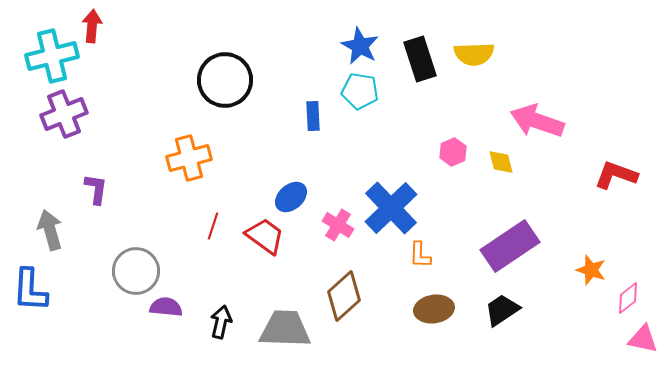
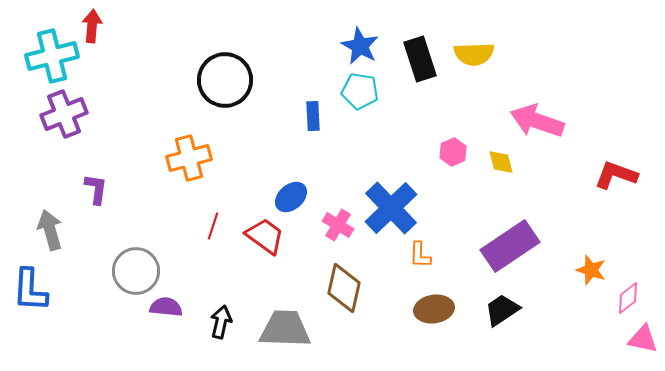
brown diamond: moved 8 px up; rotated 36 degrees counterclockwise
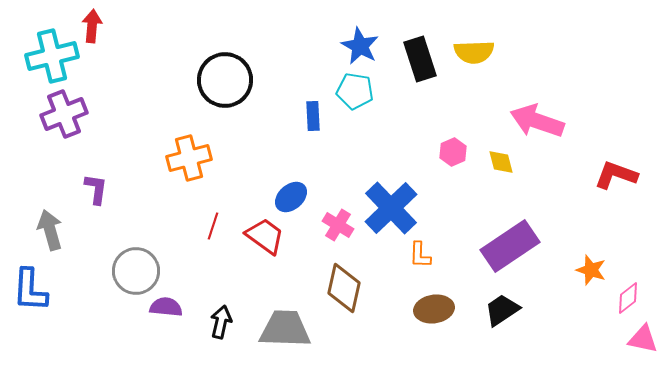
yellow semicircle: moved 2 px up
cyan pentagon: moved 5 px left
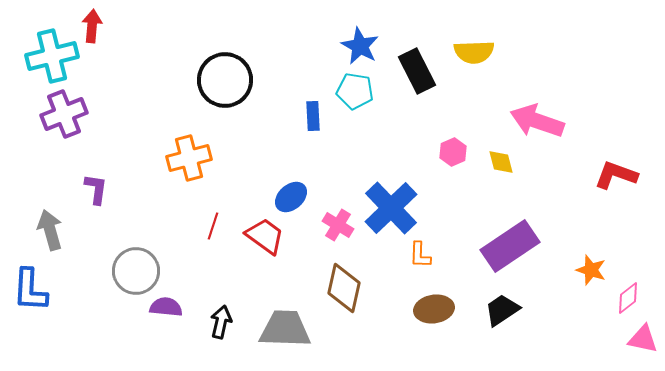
black rectangle: moved 3 px left, 12 px down; rotated 9 degrees counterclockwise
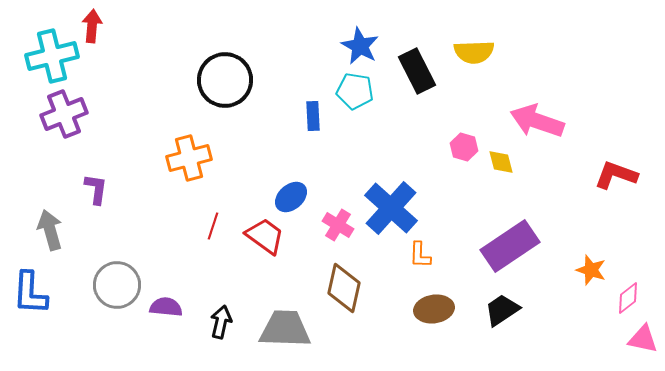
pink hexagon: moved 11 px right, 5 px up; rotated 20 degrees counterclockwise
blue cross: rotated 4 degrees counterclockwise
gray circle: moved 19 px left, 14 px down
blue L-shape: moved 3 px down
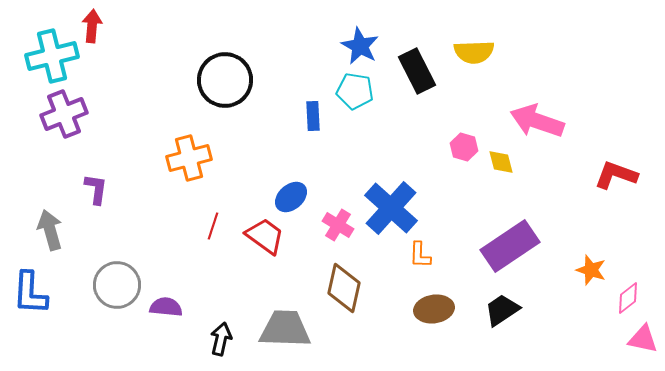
black arrow: moved 17 px down
